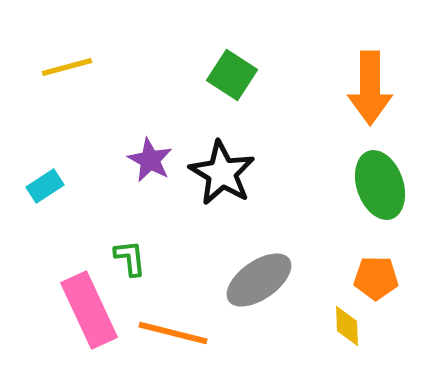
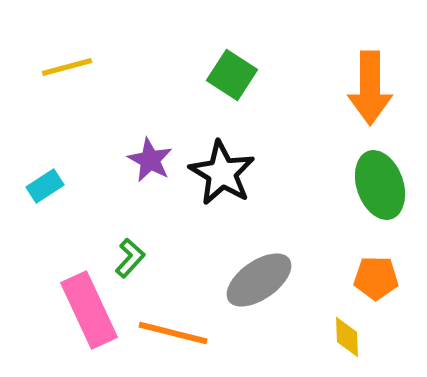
green L-shape: rotated 48 degrees clockwise
yellow diamond: moved 11 px down
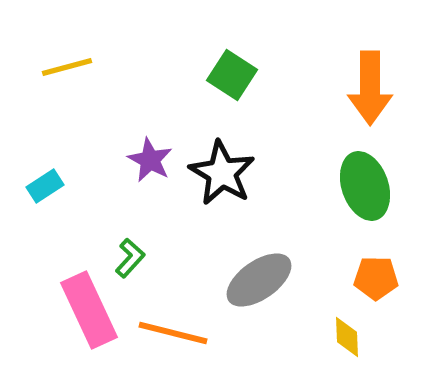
green ellipse: moved 15 px left, 1 px down
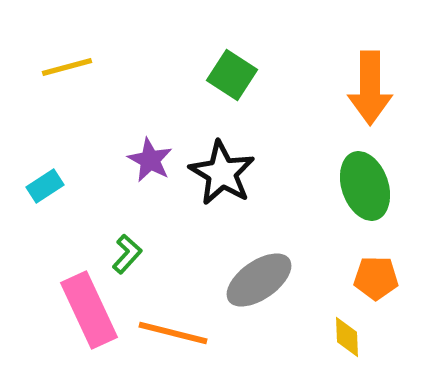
green L-shape: moved 3 px left, 4 px up
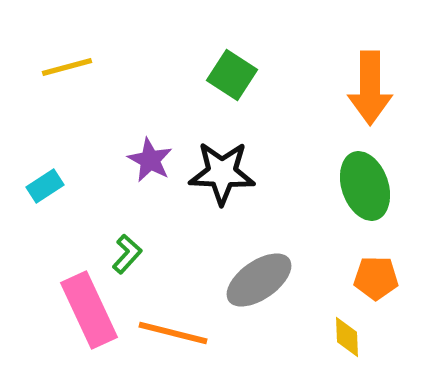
black star: rotated 28 degrees counterclockwise
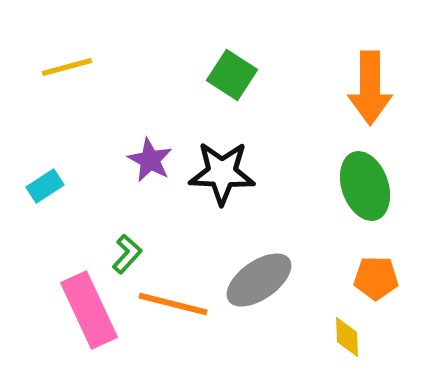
orange line: moved 29 px up
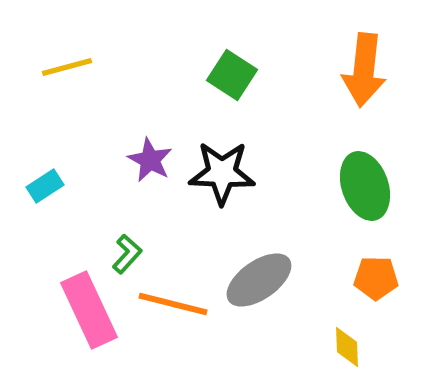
orange arrow: moved 6 px left, 18 px up; rotated 6 degrees clockwise
yellow diamond: moved 10 px down
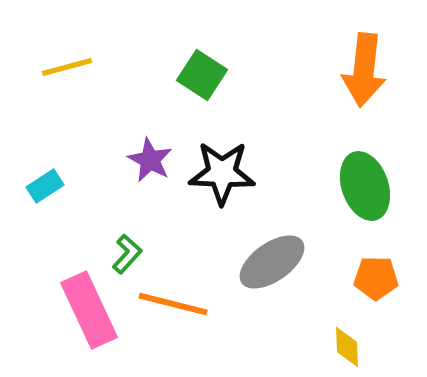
green square: moved 30 px left
gray ellipse: moved 13 px right, 18 px up
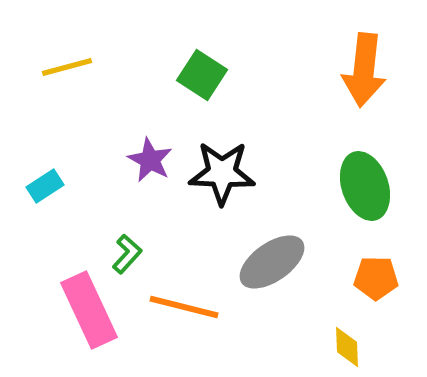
orange line: moved 11 px right, 3 px down
